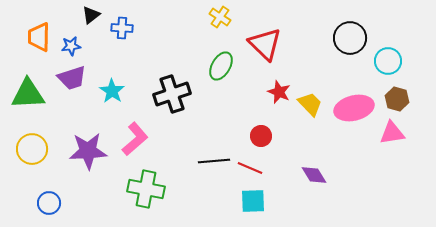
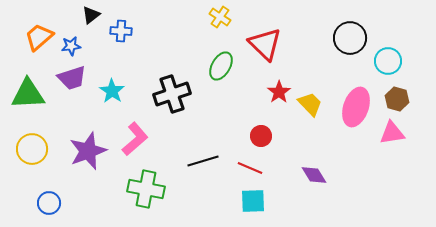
blue cross: moved 1 px left, 3 px down
orange trapezoid: rotated 48 degrees clockwise
red star: rotated 15 degrees clockwise
pink ellipse: moved 2 px right, 1 px up; rotated 57 degrees counterclockwise
purple star: rotated 18 degrees counterclockwise
black line: moved 11 px left; rotated 12 degrees counterclockwise
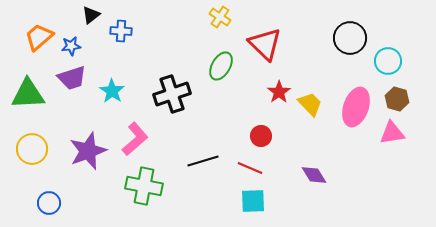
green cross: moved 2 px left, 3 px up
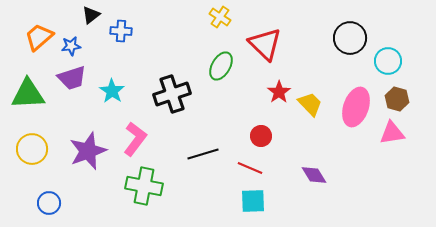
pink L-shape: rotated 12 degrees counterclockwise
black line: moved 7 px up
